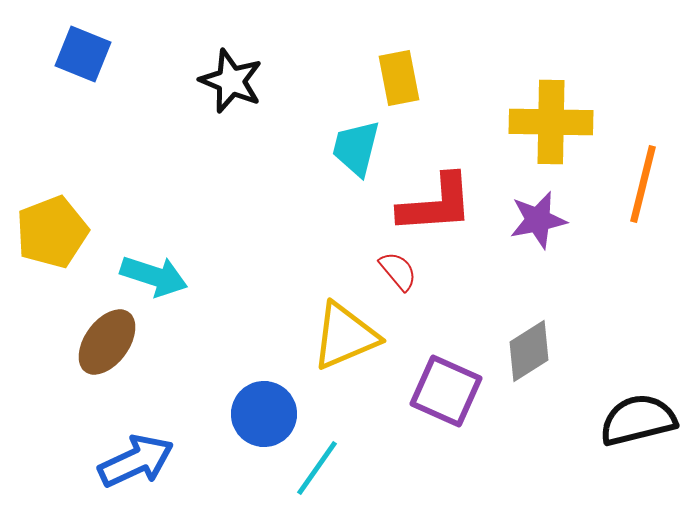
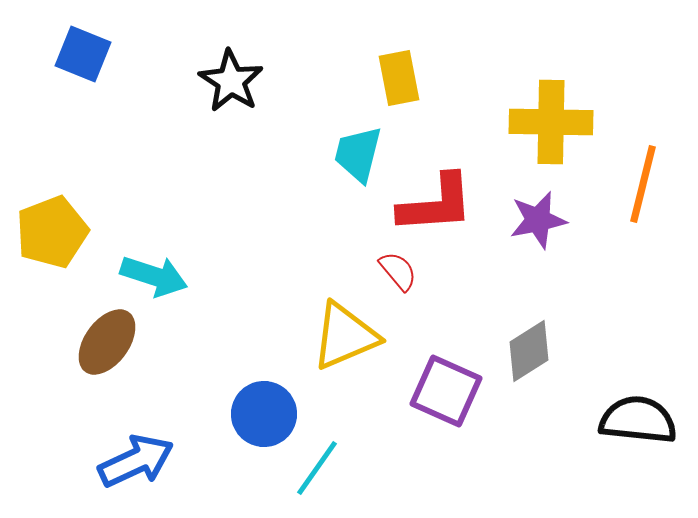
black star: rotated 10 degrees clockwise
cyan trapezoid: moved 2 px right, 6 px down
black semicircle: rotated 20 degrees clockwise
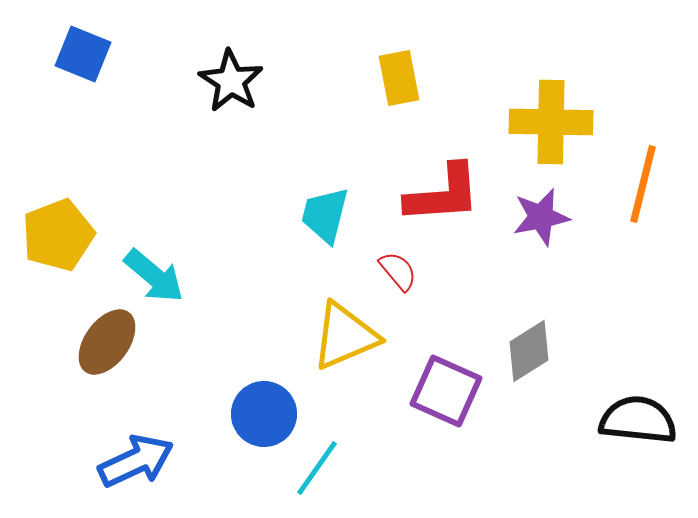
cyan trapezoid: moved 33 px left, 61 px down
red L-shape: moved 7 px right, 10 px up
purple star: moved 3 px right, 3 px up
yellow pentagon: moved 6 px right, 3 px down
cyan arrow: rotated 22 degrees clockwise
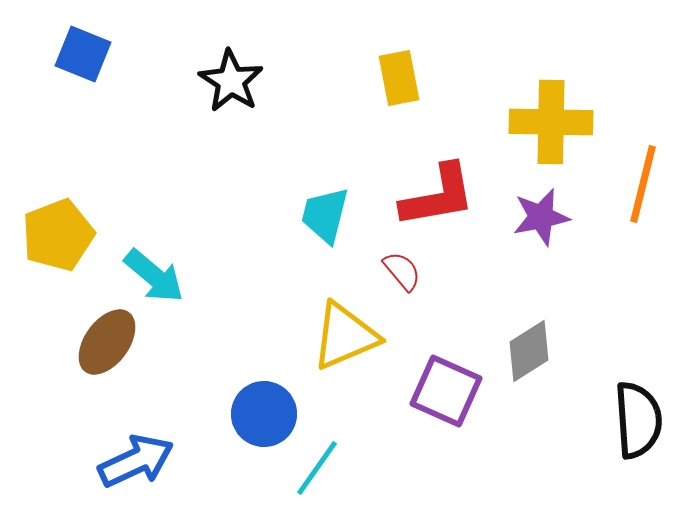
red L-shape: moved 5 px left, 2 px down; rotated 6 degrees counterclockwise
red semicircle: moved 4 px right
black semicircle: rotated 80 degrees clockwise
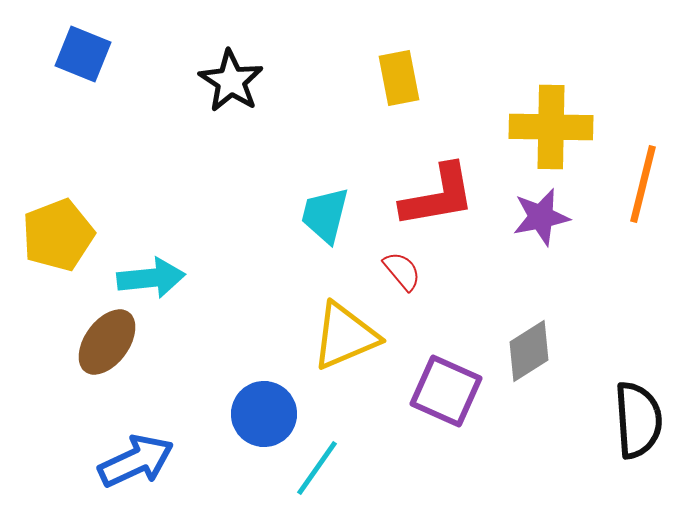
yellow cross: moved 5 px down
cyan arrow: moved 3 px left, 2 px down; rotated 46 degrees counterclockwise
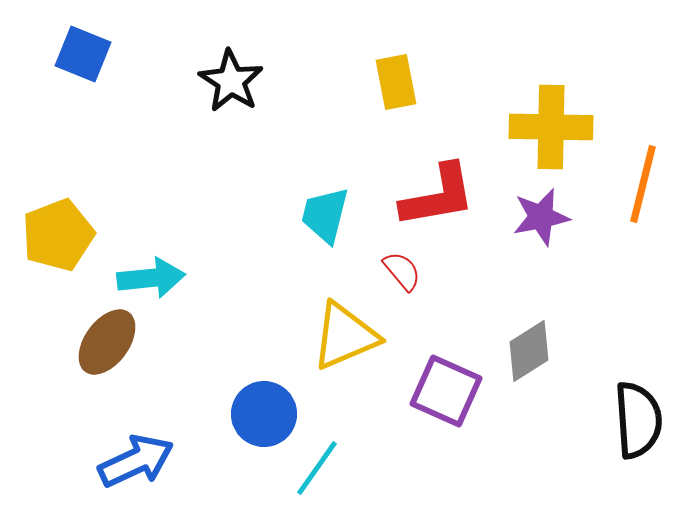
yellow rectangle: moved 3 px left, 4 px down
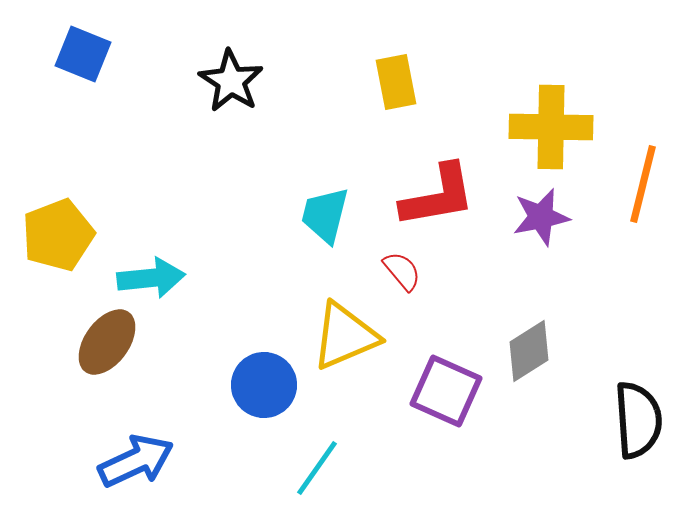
blue circle: moved 29 px up
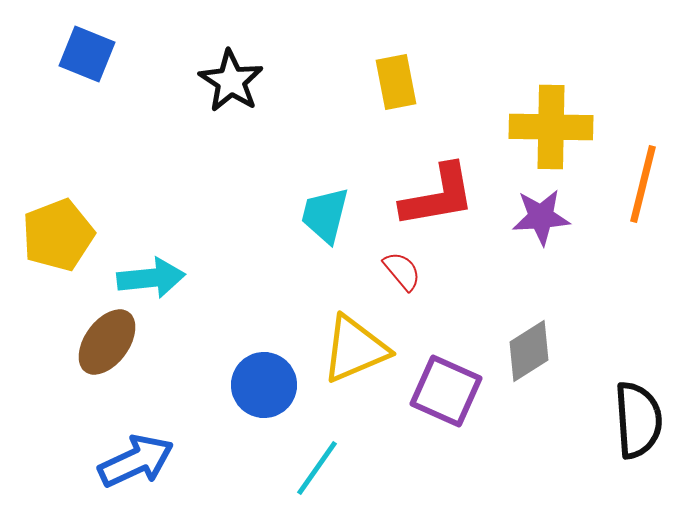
blue square: moved 4 px right
purple star: rotated 8 degrees clockwise
yellow triangle: moved 10 px right, 13 px down
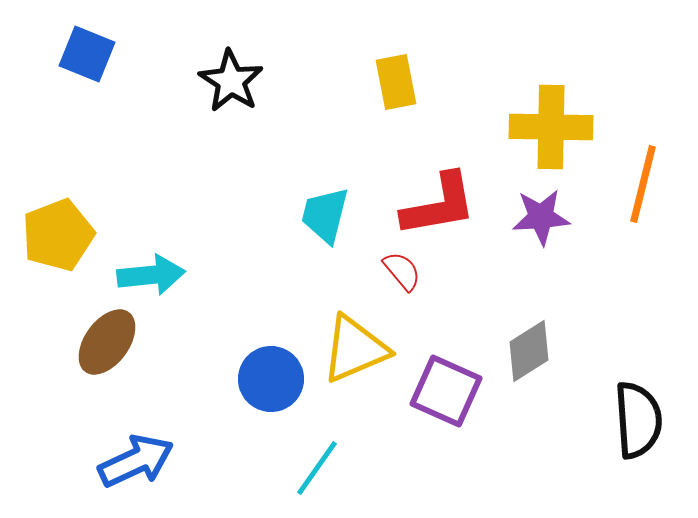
red L-shape: moved 1 px right, 9 px down
cyan arrow: moved 3 px up
blue circle: moved 7 px right, 6 px up
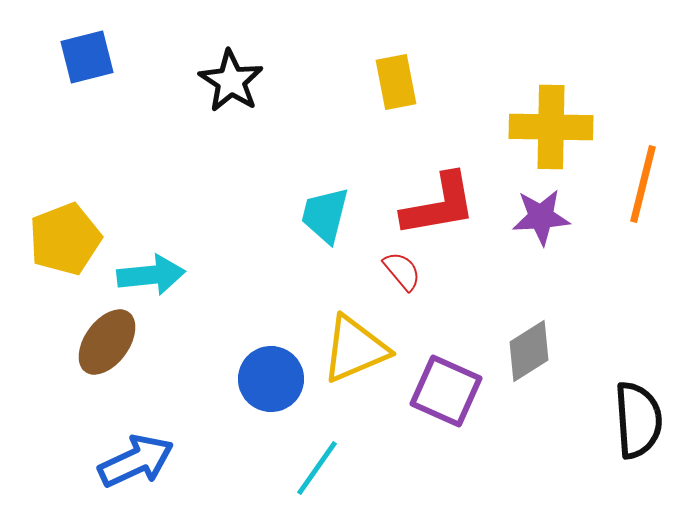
blue square: moved 3 px down; rotated 36 degrees counterclockwise
yellow pentagon: moved 7 px right, 4 px down
